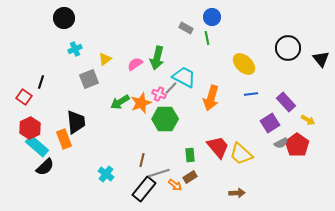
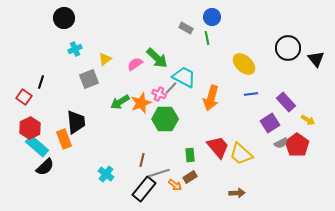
green arrow at (157, 58): rotated 60 degrees counterclockwise
black triangle at (321, 59): moved 5 px left
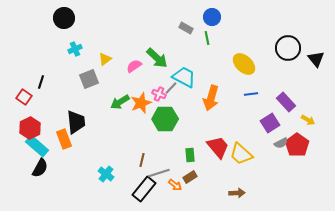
pink semicircle at (135, 64): moved 1 px left, 2 px down
black semicircle at (45, 167): moved 5 px left, 1 px down; rotated 18 degrees counterclockwise
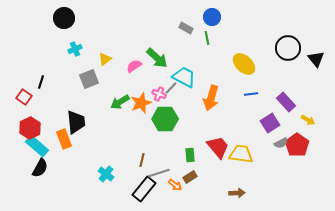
yellow trapezoid at (241, 154): rotated 145 degrees clockwise
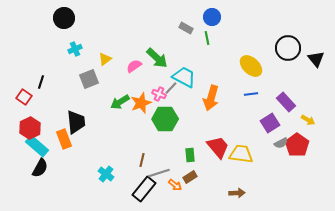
yellow ellipse at (244, 64): moved 7 px right, 2 px down
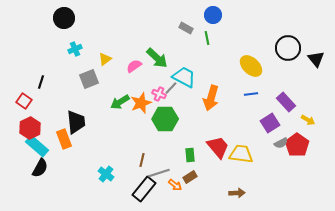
blue circle at (212, 17): moved 1 px right, 2 px up
red square at (24, 97): moved 4 px down
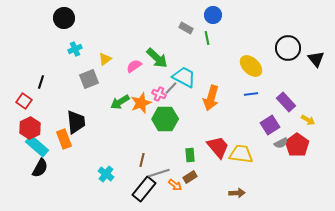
purple square at (270, 123): moved 2 px down
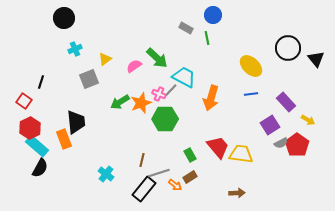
gray line at (171, 88): moved 2 px down
green rectangle at (190, 155): rotated 24 degrees counterclockwise
